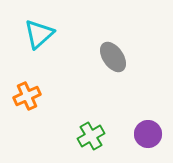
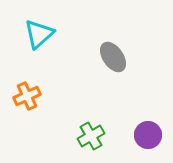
purple circle: moved 1 px down
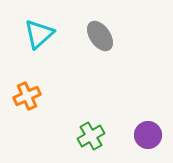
gray ellipse: moved 13 px left, 21 px up
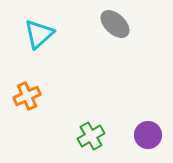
gray ellipse: moved 15 px right, 12 px up; rotated 12 degrees counterclockwise
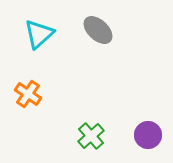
gray ellipse: moved 17 px left, 6 px down
orange cross: moved 1 px right, 2 px up; rotated 32 degrees counterclockwise
green cross: rotated 12 degrees counterclockwise
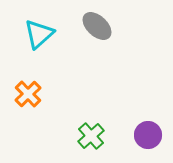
gray ellipse: moved 1 px left, 4 px up
orange cross: rotated 12 degrees clockwise
